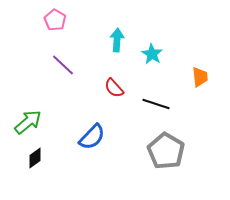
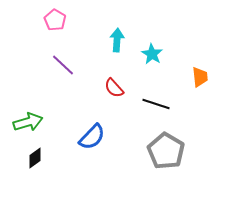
green arrow: rotated 24 degrees clockwise
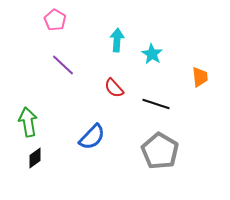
green arrow: rotated 84 degrees counterclockwise
gray pentagon: moved 6 px left
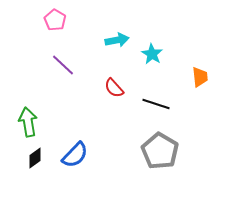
cyan arrow: rotated 75 degrees clockwise
blue semicircle: moved 17 px left, 18 px down
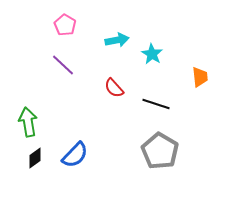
pink pentagon: moved 10 px right, 5 px down
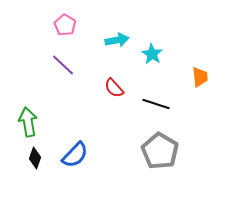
black diamond: rotated 35 degrees counterclockwise
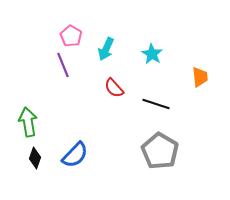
pink pentagon: moved 6 px right, 11 px down
cyan arrow: moved 11 px left, 9 px down; rotated 125 degrees clockwise
purple line: rotated 25 degrees clockwise
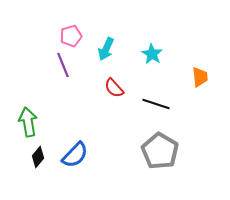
pink pentagon: rotated 25 degrees clockwise
black diamond: moved 3 px right, 1 px up; rotated 20 degrees clockwise
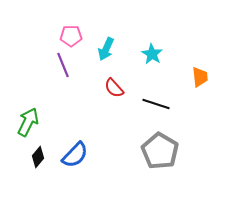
pink pentagon: rotated 15 degrees clockwise
green arrow: rotated 36 degrees clockwise
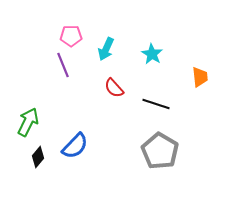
blue semicircle: moved 9 px up
